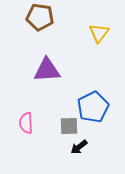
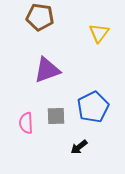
purple triangle: rotated 16 degrees counterclockwise
gray square: moved 13 px left, 10 px up
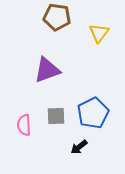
brown pentagon: moved 17 px right
blue pentagon: moved 6 px down
pink semicircle: moved 2 px left, 2 px down
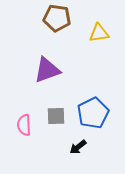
brown pentagon: moved 1 px down
yellow triangle: rotated 45 degrees clockwise
black arrow: moved 1 px left
